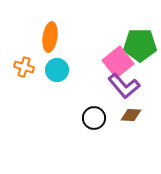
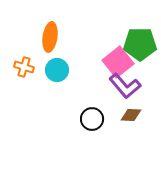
green pentagon: moved 1 px up
purple L-shape: moved 1 px right
black circle: moved 2 px left, 1 px down
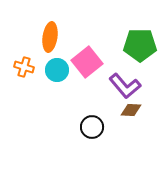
green pentagon: moved 1 px down
pink square: moved 31 px left
brown diamond: moved 5 px up
black circle: moved 8 px down
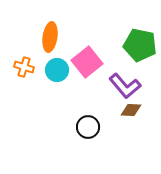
green pentagon: rotated 12 degrees clockwise
black circle: moved 4 px left
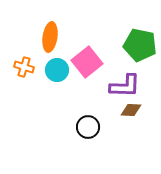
purple L-shape: rotated 48 degrees counterclockwise
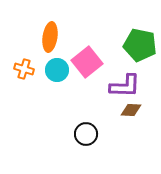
orange cross: moved 2 px down
black circle: moved 2 px left, 7 px down
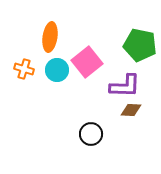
black circle: moved 5 px right
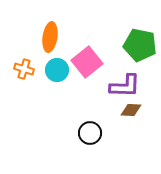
black circle: moved 1 px left, 1 px up
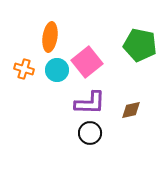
purple L-shape: moved 35 px left, 17 px down
brown diamond: rotated 15 degrees counterclockwise
